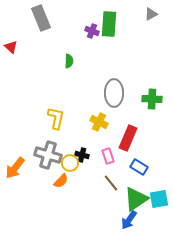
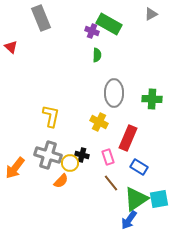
green rectangle: rotated 65 degrees counterclockwise
green semicircle: moved 28 px right, 6 px up
yellow L-shape: moved 5 px left, 2 px up
pink rectangle: moved 1 px down
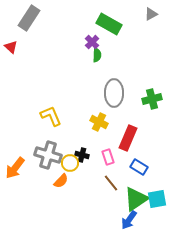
gray rectangle: moved 12 px left; rotated 55 degrees clockwise
purple cross: moved 11 px down; rotated 24 degrees clockwise
green cross: rotated 18 degrees counterclockwise
yellow L-shape: rotated 35 degrees counterclockwise
cyan square: moved 2 px left
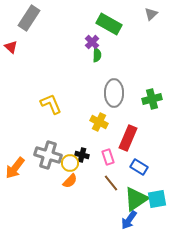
gray triangle: rotated 16 degrees counterclockwise
yellow L-shape: moved 12 px up
orange semicircle: moved 9 px right
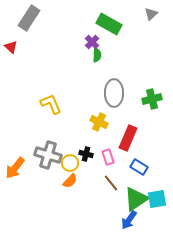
black cross: moved 4 px right, 1 px up
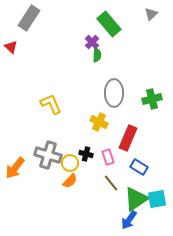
green rectangle: rotated 20 degrees clockwise
